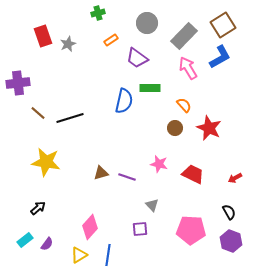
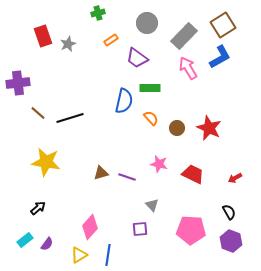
orange semicircle: moved 33 px left, 13 px down
brown circle: moved 2 px right
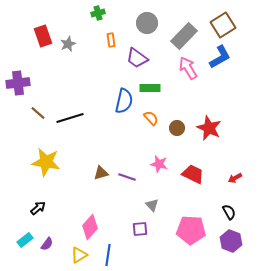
orange rectangle: rotated 64 degrees counterclockwise
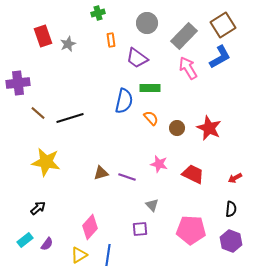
black semicircle: moved 2 px right, 3 px up; rotated 35 degrees clockwise
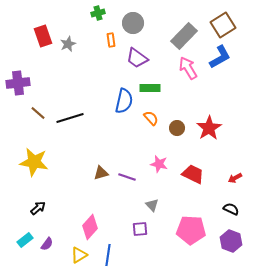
gray circle: moved 14 px left
red star: rotated 15 degrees clockwise
yellow star: moved 12 px left
black semicircle: rotated 70 degrees counterclockwise
